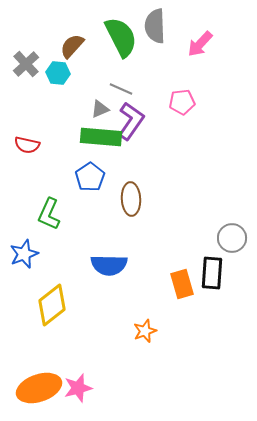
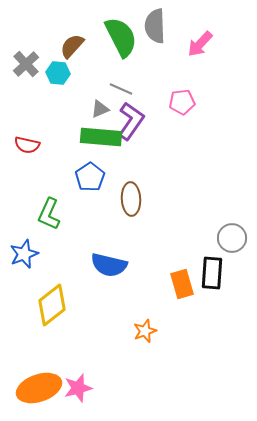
blue semicircle: rotated 12 degrees clockwise
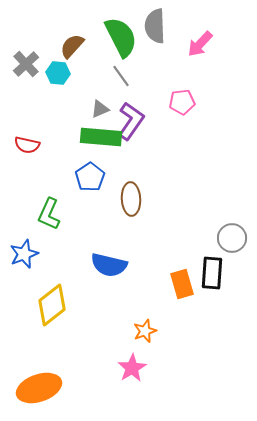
gray line: moved 13 px up; rotated 30 degrees clockwise
pink star: moved 54 px right, 20 px up; rotated 16 degrees counterclockwise
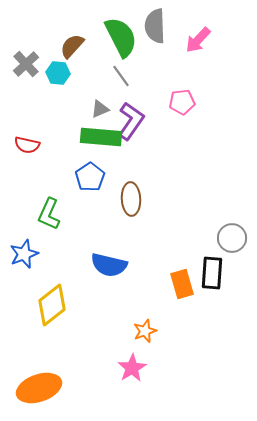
pink arrow: moved 2 px left, 4 px up
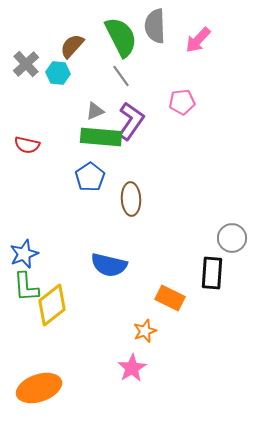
gray triangle: moved 5 px left, 2 px down
green L-shape: moved 23 px left, 73 px down; rotated 28 degrees counterclockwise
orange rectangle: moved 12 px left, 14 px down; rotated 48 degrees counterclockwise
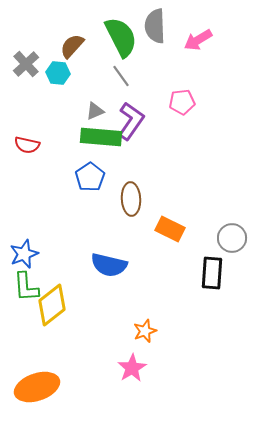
pink arrow: rotated 16 degrees clockwise
orange rectangle: moved 69 px up
orange ellipse: moved 2 px left, 1 px up
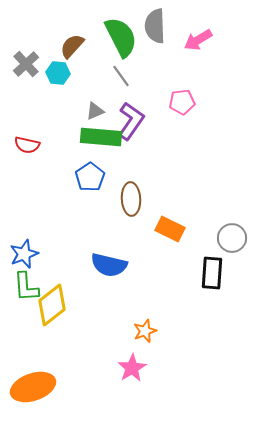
orange ellipse: moved 4 px left
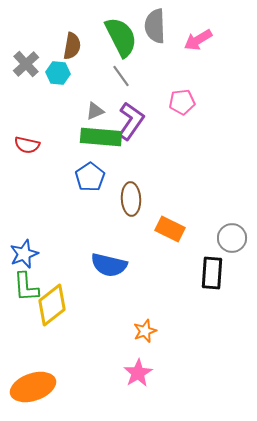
brown semicircle: rotated 148 degrees clockwise
pink star: moved 6 px right, 5 px down
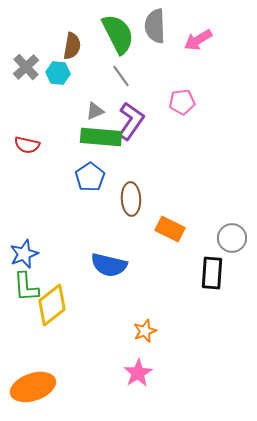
green semicircle: moved 3 px left, 3 px up
gray cross: moved 3 px down
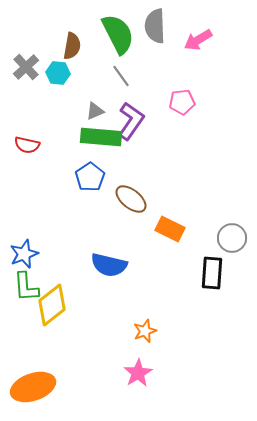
brown ellipse: rotated 48 degrees counterclockwise
